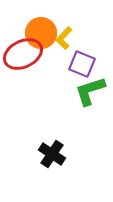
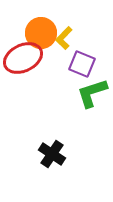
red ellipse: moved 4 px down
green L-shape: moved 2 px right, 2 px down
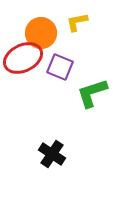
yellow L-shape: moved 13 px right, 16 px up; rotated 35 degrees clockwise
purple square: moved 22 px left, 3 px down
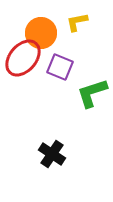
red ellipse: rotated 24 degrees counterclockwise
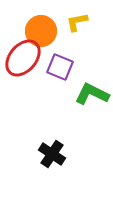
orange circle: moved 2 px up
green L-shape: moved 1 px down; rotated 44 degrees clockwise
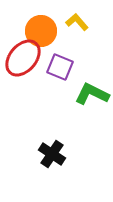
yellow L-shape: rotated 60 degrees clockwise
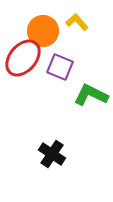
orange circle: moved 2 px right
green L-shape: moved 1 px left, 1 px down
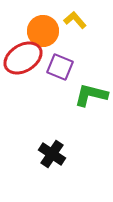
yellow L-shape: moved 2 px left, 2 px up
red ellipse: rotated 18 degrees clockwise
green L-shape: rotated 12 degrees counterclockwise
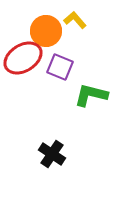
orange circle: moved 3 px right
